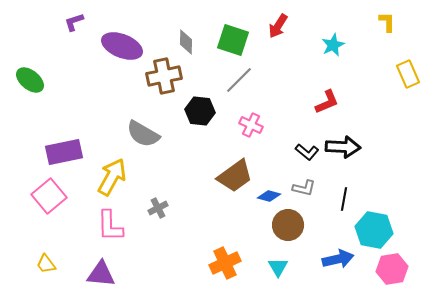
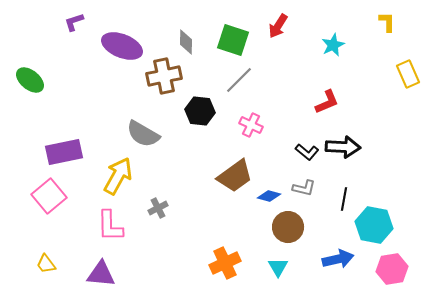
yellow arrow: moved 6 px right, 1 px up
brown circle: moved 2 px down
cyan hexagon: moved 5 px up
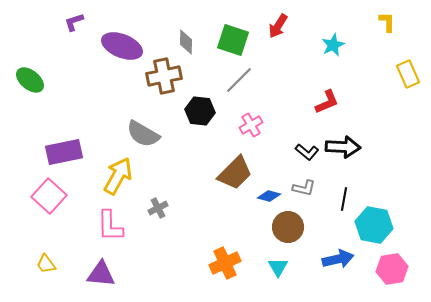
pink cross: rotated 35 degrees clockwise
brown trapezoid: moved 3 px up; rotated 9 degrees counterclockwise
pink square: rotated 8 degrees counterclockwise
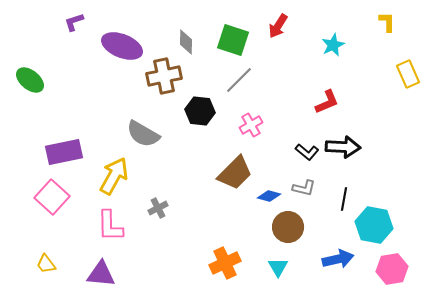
yellow arrow: moved 4 px left
pink square: moved 3 px right, 1 px down
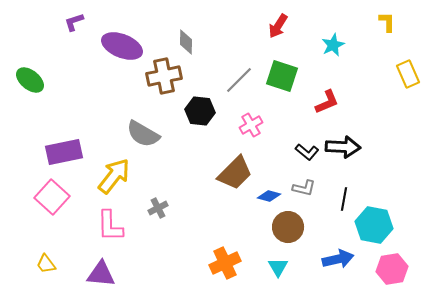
green square: moved 49 px right, 36 px down
yellow arrow: rotated 9 degrees clockwise
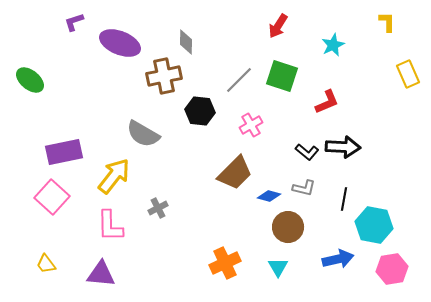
purple ellipse: moved 2 px left, 3 px up
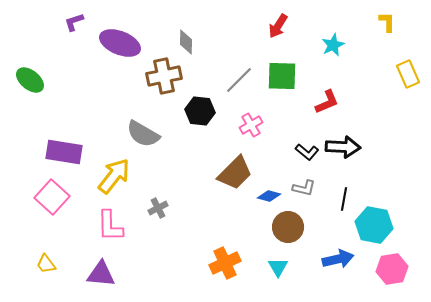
green square: rotated 16 degrees counterclockwise
purple rectangle: rotated 21 degrees clockwise
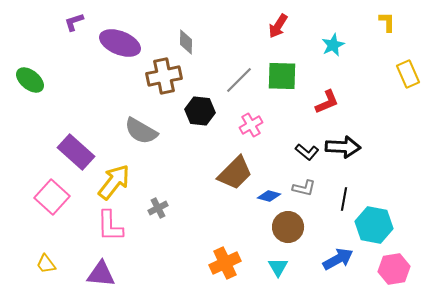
gray semicircle: moved 2 px left, 3 px up
purple rectangle: moved 12 px right; rotated 33 degrees clockwise
yellow arrow: moved 6 px down
blue arrow: rotated 16 degrees counterclockwise
pink hexagon: moved 2 px right
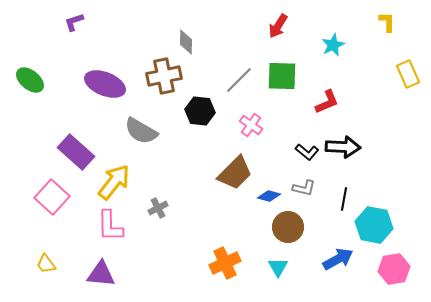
purple ellipse: moved 15 px left, 41 px down
pink cross: rotated 25 degrees counterclockwise
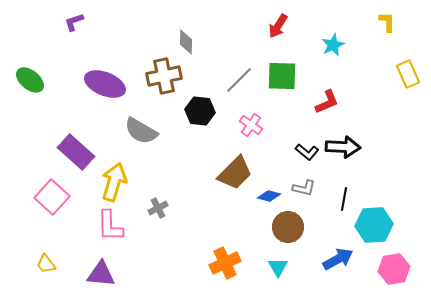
yellow arrow: rotated 21 degrees counterclockwise
cyan hexagon: rotated 15 degrees counterclockwise
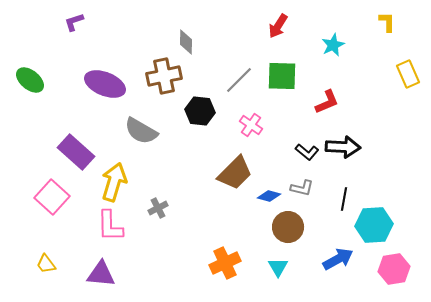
gray L-shape: moved 2 px left
